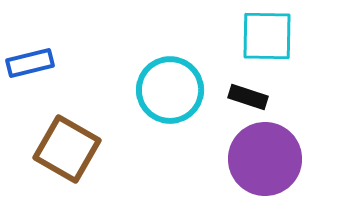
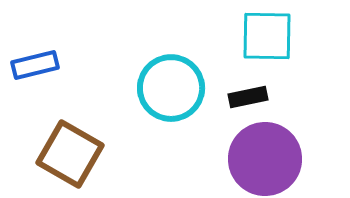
blue rectangle: moved 5 px right, 2 px down
cyan circle: moved 1 px right, 2 px up
black rectangle: rotated 30 degrees counterclockwise
brown square: moved 3 px right, 5 px down
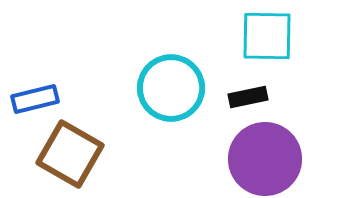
blue rectangle: moved 34 px down
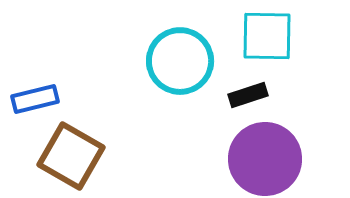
cyan circle: moved 9 px right, 27 px up
black rectangle: moved 2 px up; rotated 6 degrees counterclockwise
brown square: moved 1 px right, 2 px down
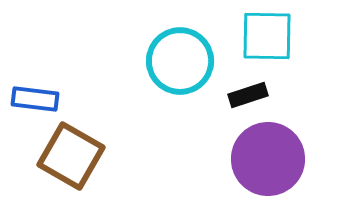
blue rectangle: rotated 21 degrees clockwise
purple circle: moved 3 px right
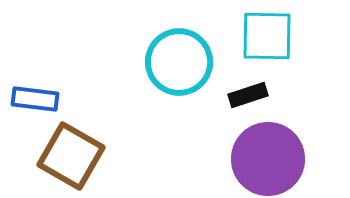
cyan circle: moved 1 px left, 1 px down
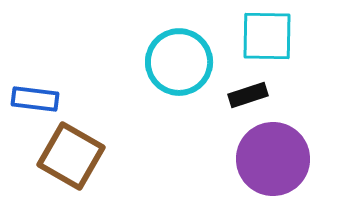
purple circle: moved 5 px right
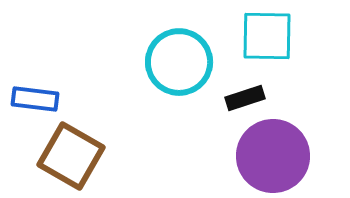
black rectangle: moved 3 px left, 3 px down
purple circle: moved 3 px up
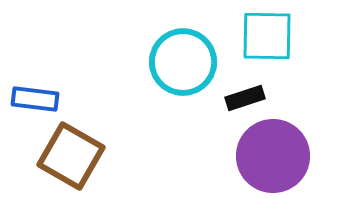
cyan circle: moved 4 px right
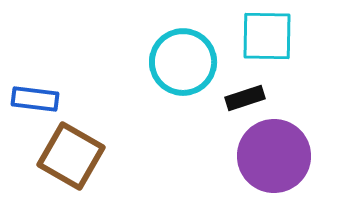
purple circle: moved 1 px right
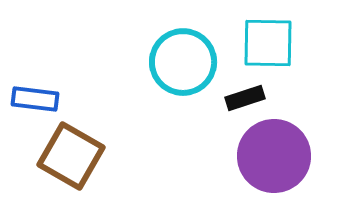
cyan square: moved 1 px right, 7 px down
